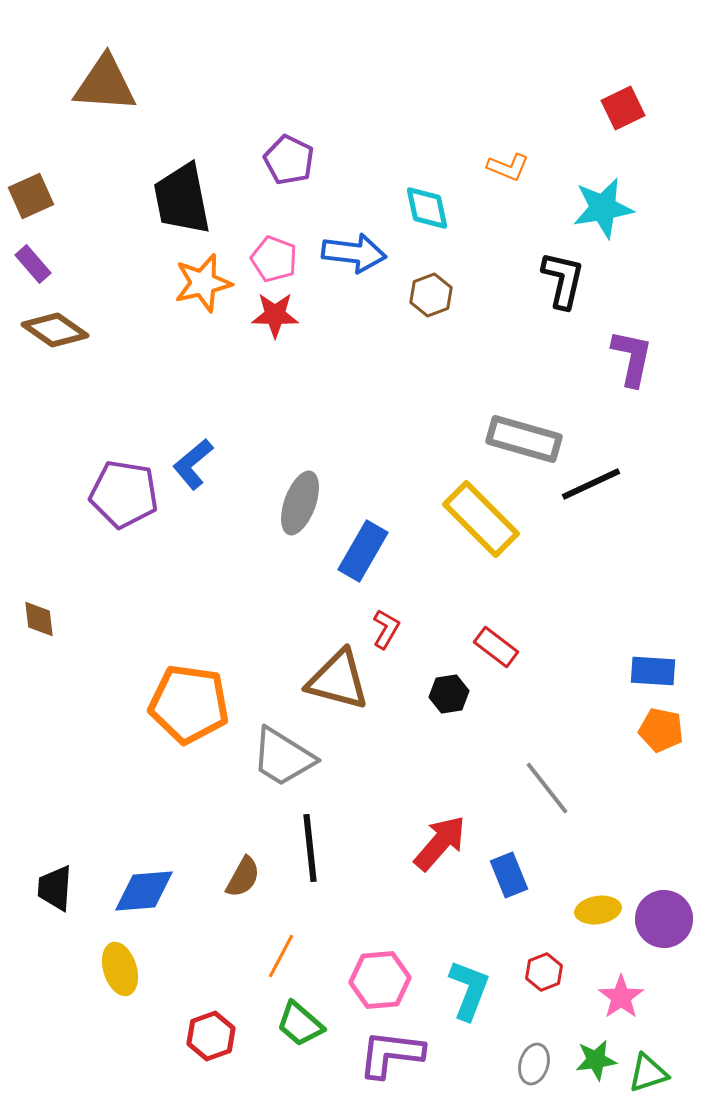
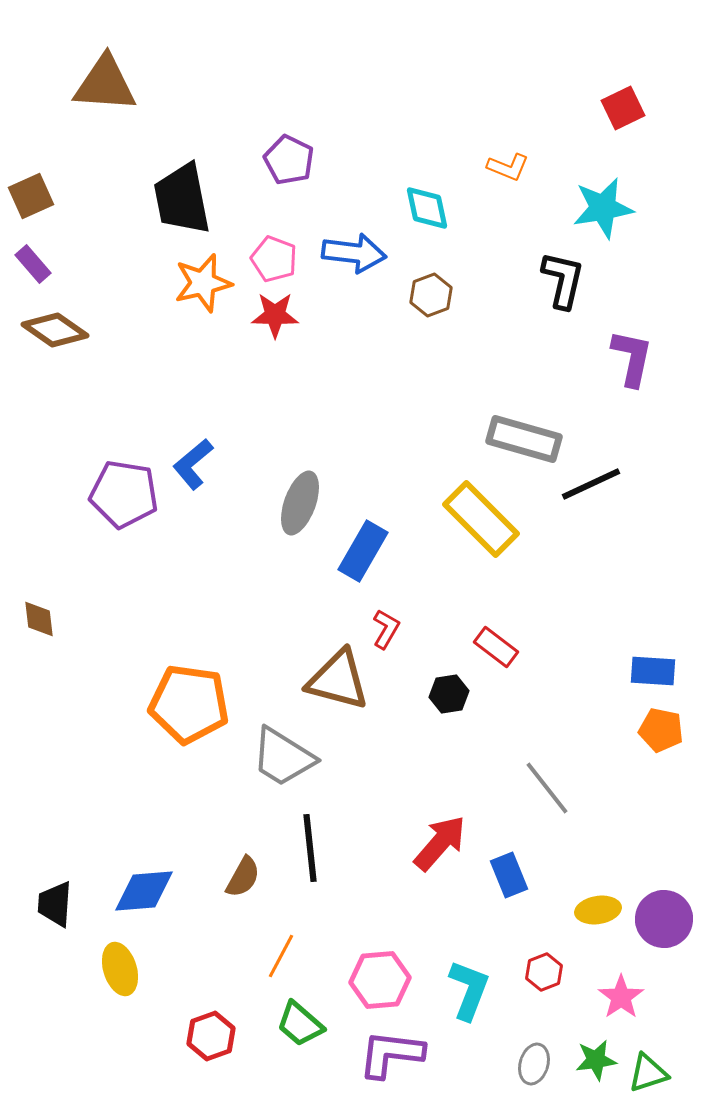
black trapezoid at (55, 888): moved 16 px down
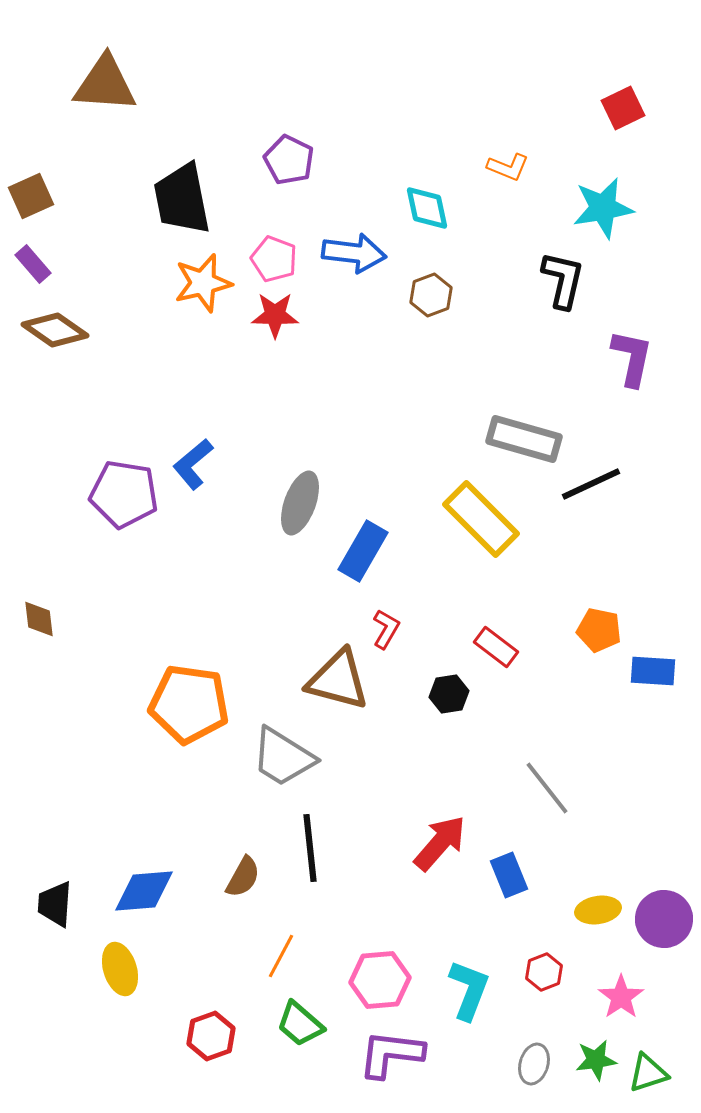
orange pentagon at (661, 730): moved 62 px left, 100 px up
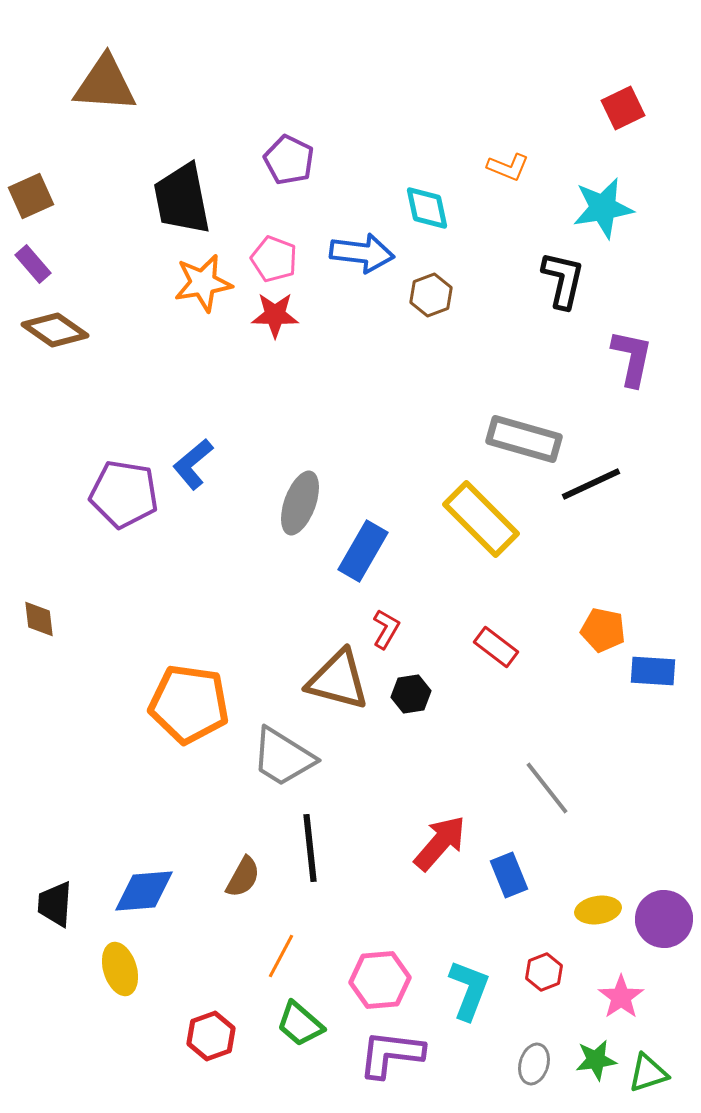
blue arrow at (354, 253): moved 8 px right
orange star at (203, 283): rotated 4 degrees clockwise
orange pentagon at (599, 630): moved 4 px right
black hexagon at (449, 694): moved 38 px left
